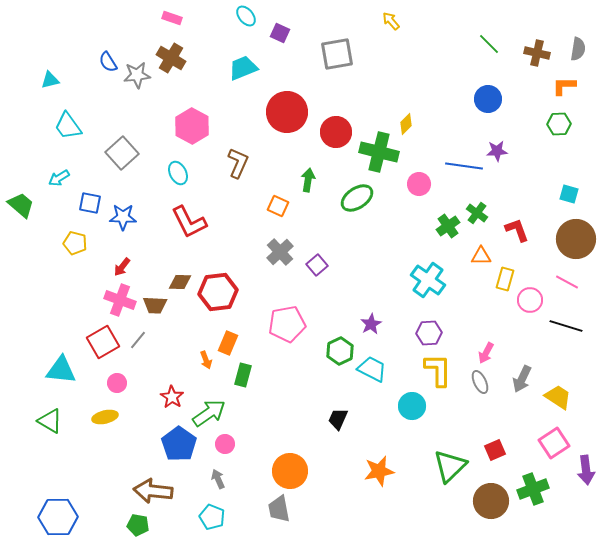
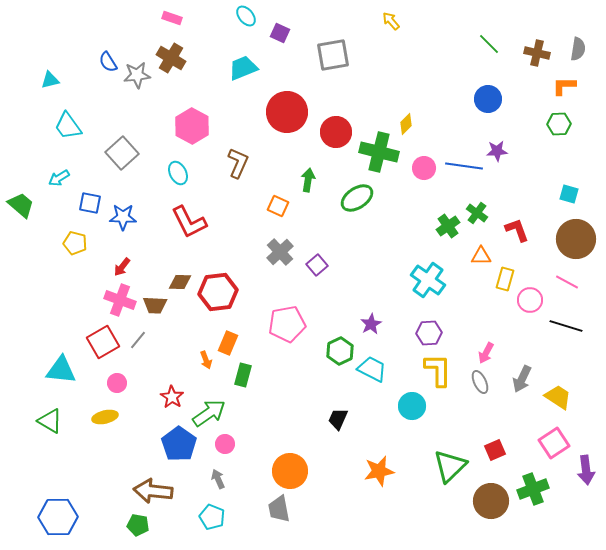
gray square at (337, 54): moved 4 px left, 1 px down
pink circle at (419, 184): moved 5 px right, 16 px up
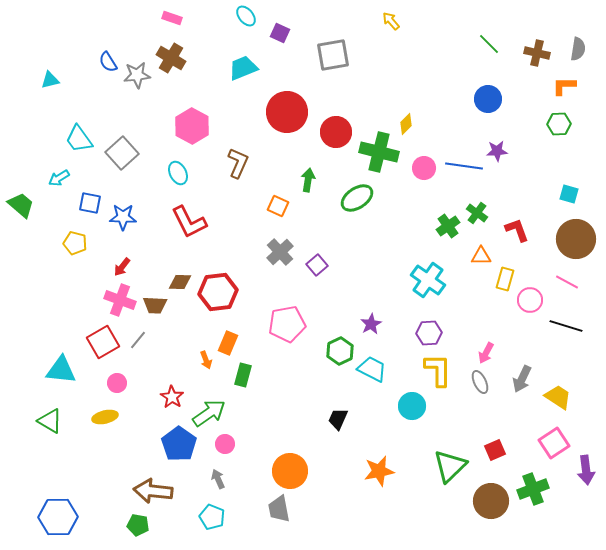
cyan trapezoid at (68, 126): moved 11 px right, 13 px down
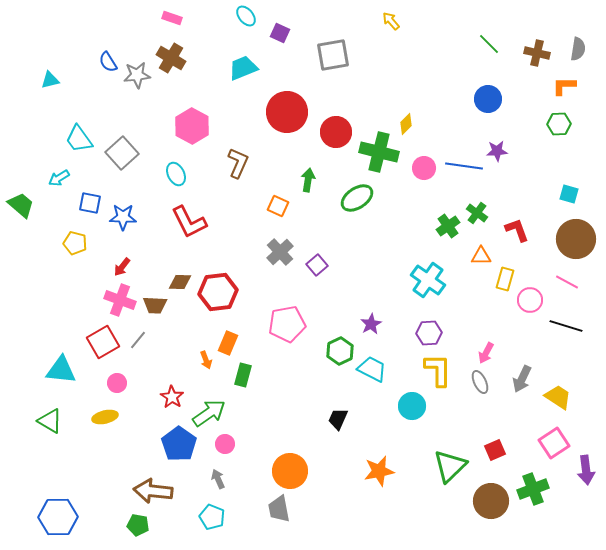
cyan ellipse at (178, 173): moved 2 px left, 1 px down
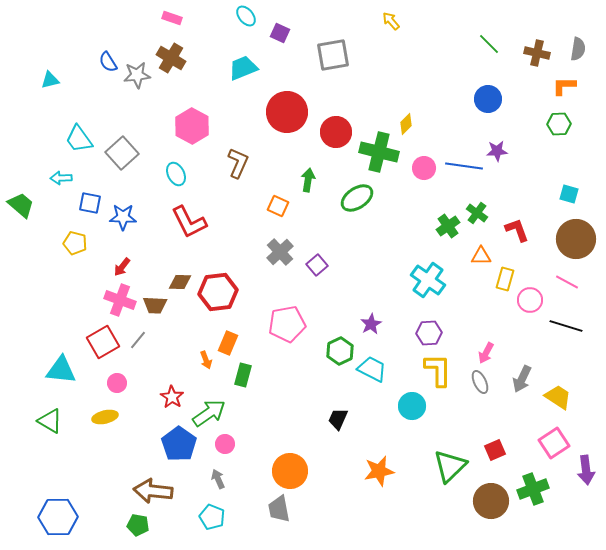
cyan arrow at (59, 178): moved 2 px right; rotated 30 degrees clockwise
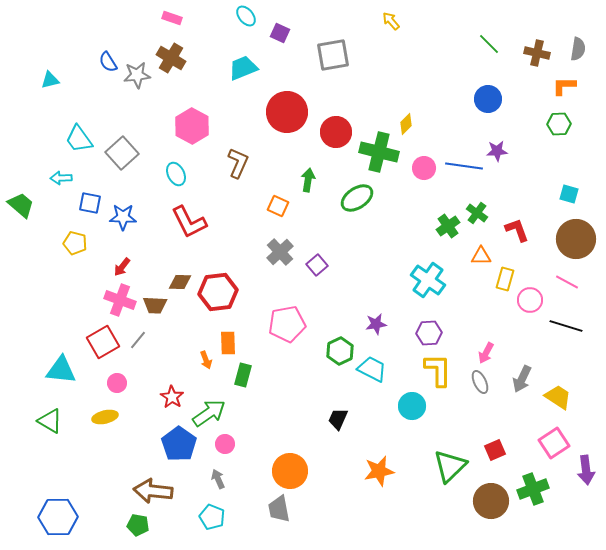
purple star at (371, 324): moved 5 px right; rotated 20 degrees clockwise
orange rectangle at (228, 343): rotated 25 degrees counterclockwise
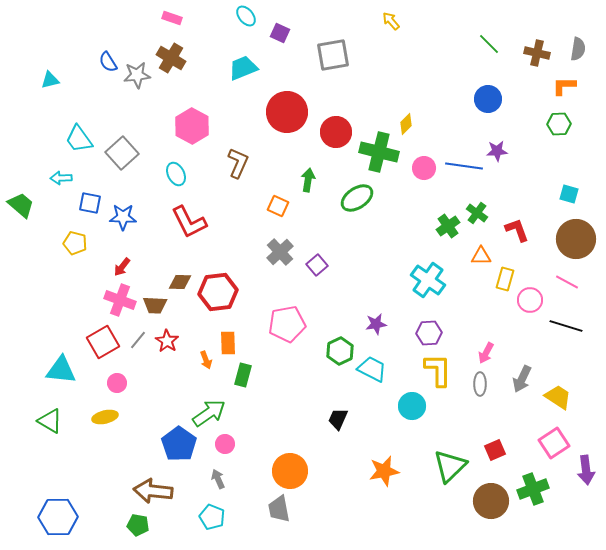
gray ellipse at (480, 382): moved 2 px down; rotated 25 degrees clockwise
red star at (172, 397): moved 5 px left, 56 px up
orange star at (379, 471): moved 5 px right
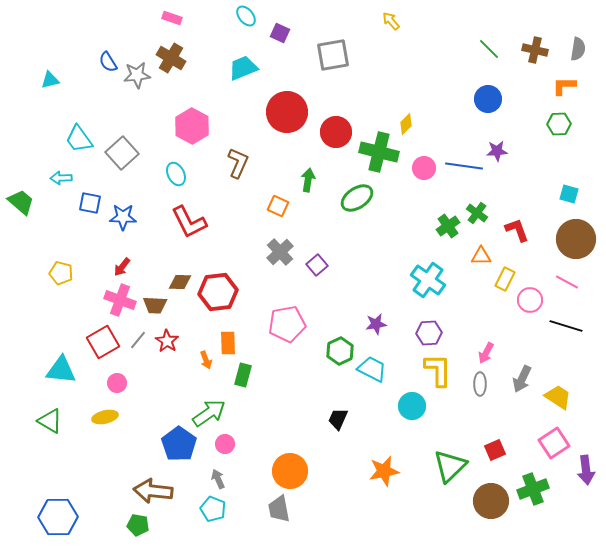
green line at (489, 44): moved 5 px down
brown cross at (537, 53): moved 2 px left, 3 px up
green trapezoid at (21, 205): moved 3 px up
yellow pentagon at (75, 243): moved 14 px left, 30 px down
yellow rectangle at (505, 279): rotated 10 degrees clockwise
cyan pentagon at (212, 517): moved 1 px right, 8 px up
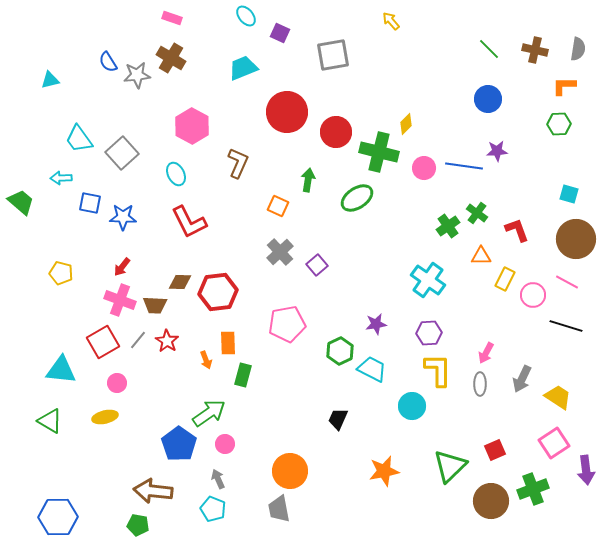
pink circle at (530, 300): moved 3 px right, 5 px up
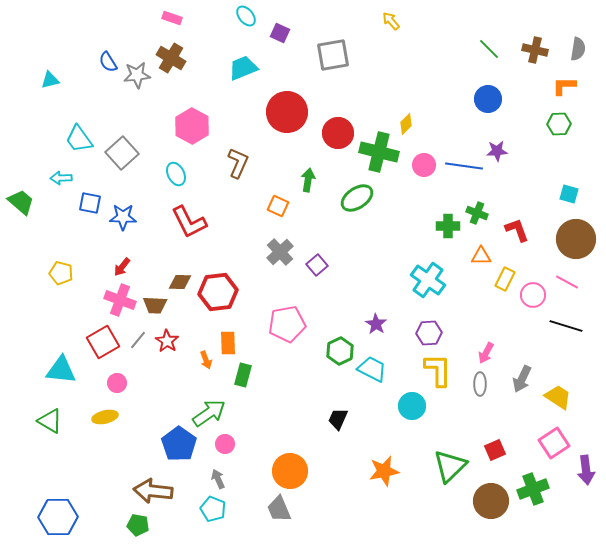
red circle at (336, 132): moved 2 px right, 1 px down
pink circle at (424, 168): moved 3 px up
green cross at (477, 213): rotated 15 degrees counterclockwise
green cross at (448, 226): rotated 35 degrees clockwise
purple star at (376, 324): rotated 30 degrees counterclockwise
gray trapezoid at (279, 509): rotated 12 degrees counterclockwise
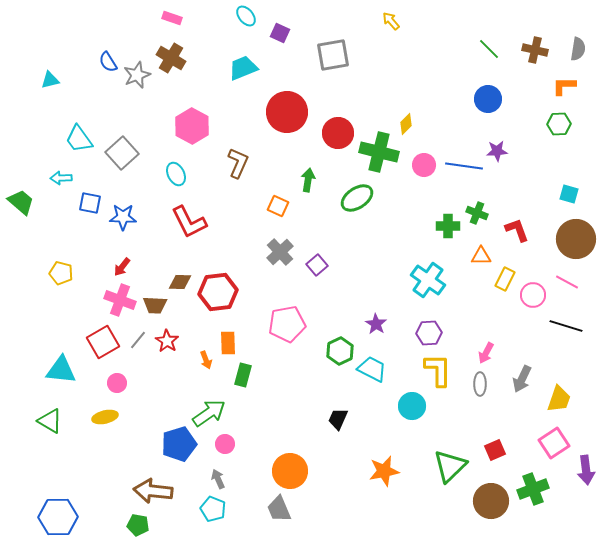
gray star at (137, 75): rotated 16 degrees counterclockwise
yellow trapezoid at (558, 397): moved 1 px right, 2 px down; rotated 76 degrees clockwise
blue pentagon at (179, 444): rotated 20 degrees clockwise
